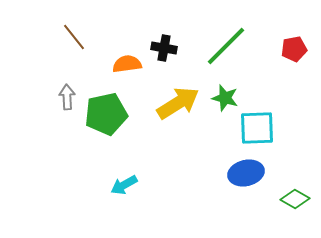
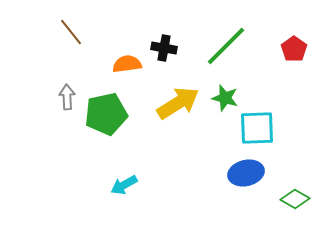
brown line: moved 3 px left, 5 px up
red pentagon: rotated 25 degrees counterclockwise
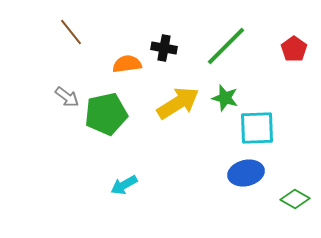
gray arrow: rotated 130 degrees clockwise
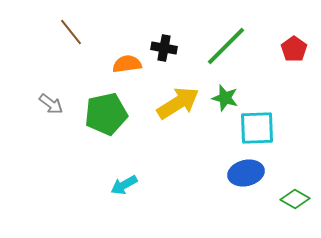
gray arrow: moved 16 px left, 7 px down
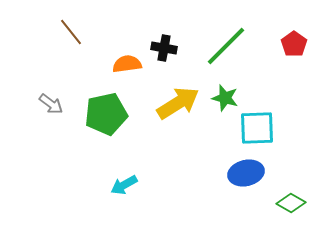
red pentagon: moved 5 px up
green diamond: moved 4 px left, 4 px down
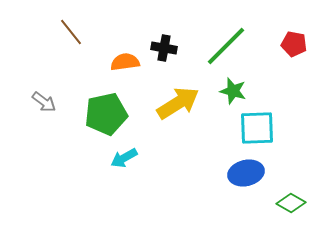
red pentagon: rotated 25 degrees counterclockwise
orange semicircle: moved 2 px left, 2 px up
green star: moved 8 px right, 7 px up
gray arrow: moved 7 px left, 2 px up
cyan arrow: moved 27 px up
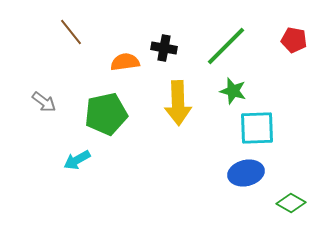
red pentagon: moved 4 px up
yellow arrow: rotated 120 degrees clockwise
cyan arrow: moved 47 px left, 2 px down
